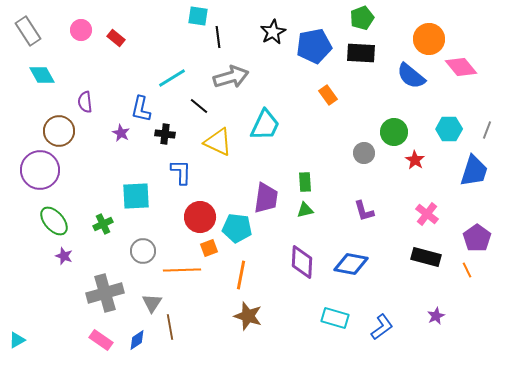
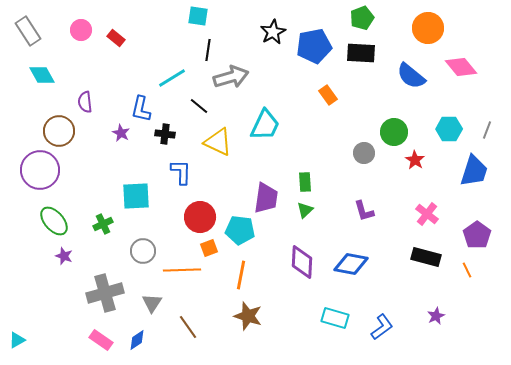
black line at (218, 37): moved 10 px left, 13 px down; rotated 15 degrees clockwise
orange circle at (429, 39): moved 1 px left, 11 px up
green triangle at (305, 210): rotated 30 degrees counterclockwise
cyan pentagon at (237, 228): moved 3 px right, 2 px down
purple pentagon at (477, 238): moved 3 px up
brown line at (170, 327): moved 18 px right; rotated 25 degrees counterclockwise
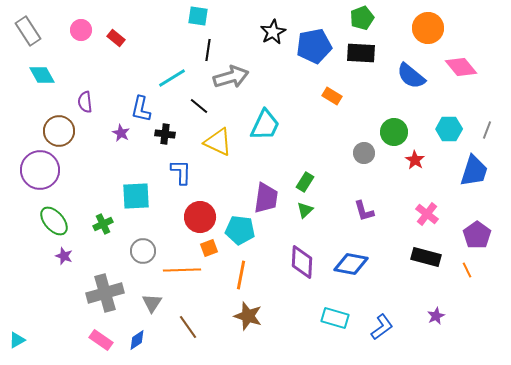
orange rectangle at (328, 95): moved 4 px right, 1 px down; rotated 24 degrees counterclockwise
green rectangle at (305, 182): rotated 36 degrees clockwise
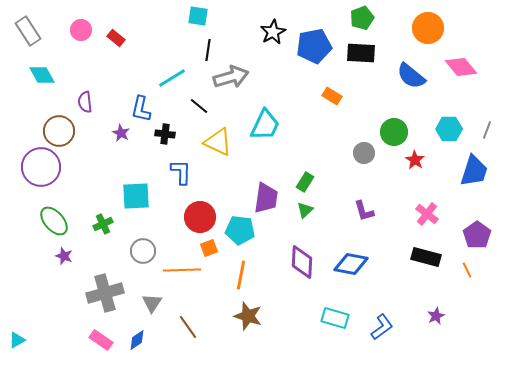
purple circle at (40, 170): moved 1 px right, 3 px up
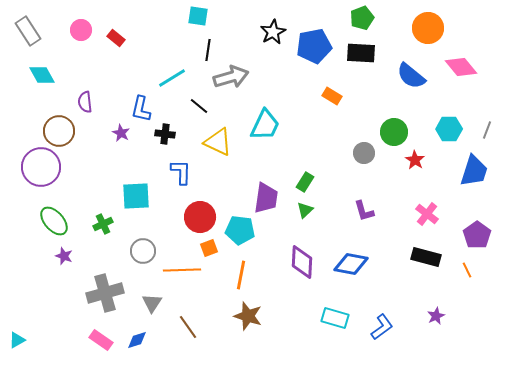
blue diamond at (137, 340): rotated 15 degrees clockwise
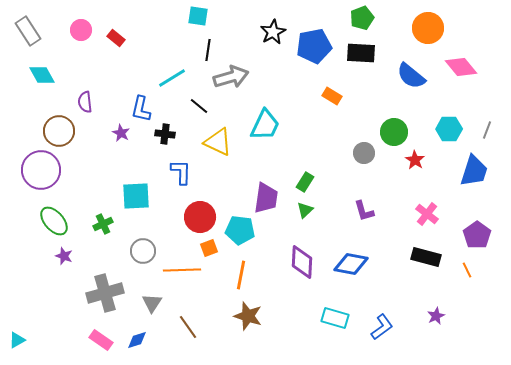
purple circle at (41, 167): moved 3 px down
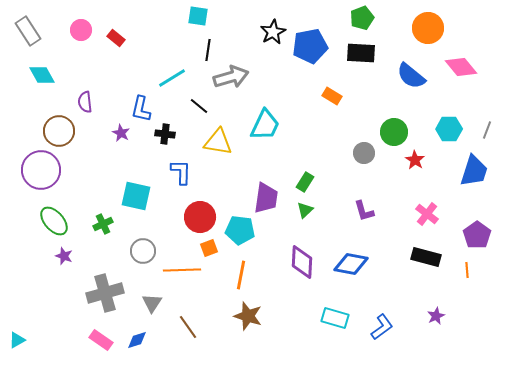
blue pentagon at (314, 46): moved 4 px left
yellow triangle at (218, 142): rotated 16 degrees counterclockwise
cyan square at (136, 196): rotated 16 degrees clockwise
orange line at (467, 270): rotated 21 degrees clockwise
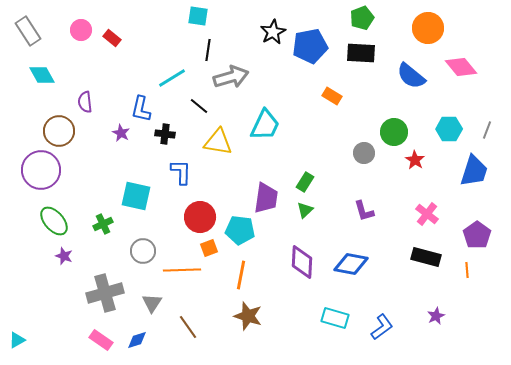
red rectangle at (116, 38): moved 4 px left
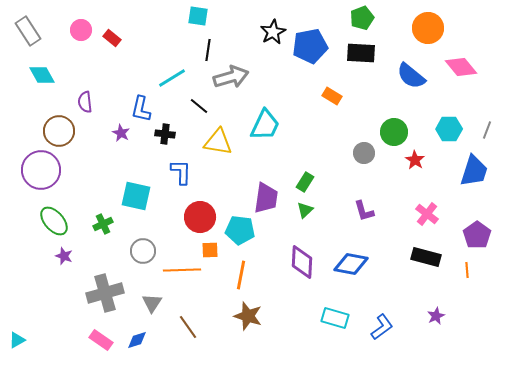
orange square at (209, 248): moved 1 px right, 2 px down; rotated 18 degrees clockwise
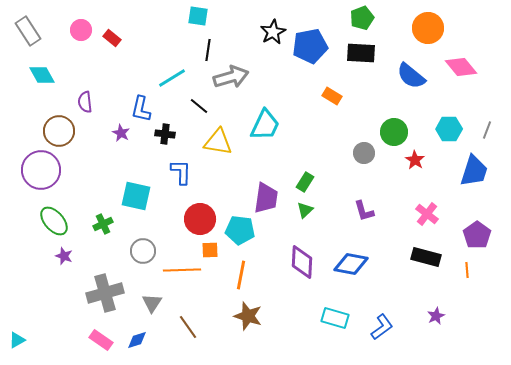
red circle at (200, 217): moved 2 px down
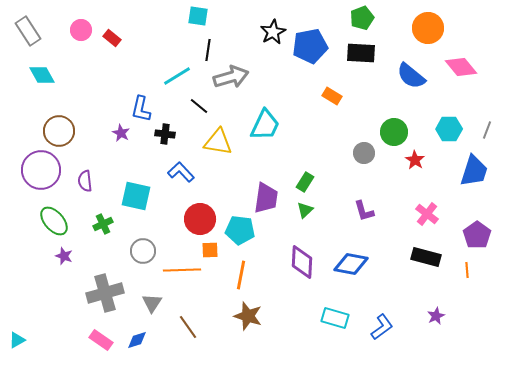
cyan line at (172, 78): moved 5 px right, 2 px up
purple semicircle at (85, 102): moved 79 px down
blue L-shape at (181, 172): rotated 44 degrees counterclockwise
